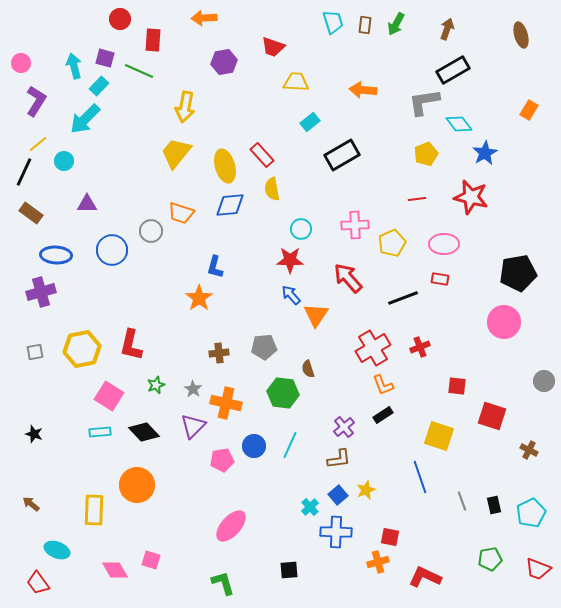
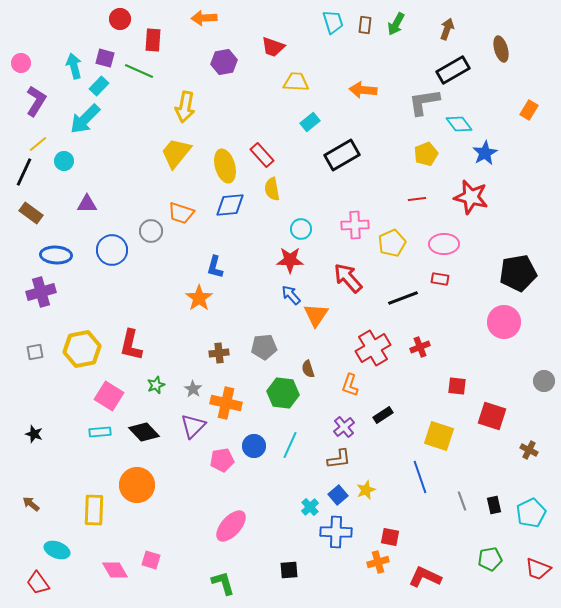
brown ellipse at (521, 35): moved 20 px left, 14 px down
orange L-shape at (383, 385): moved 33 px left; rotated 40 degrees clockwise
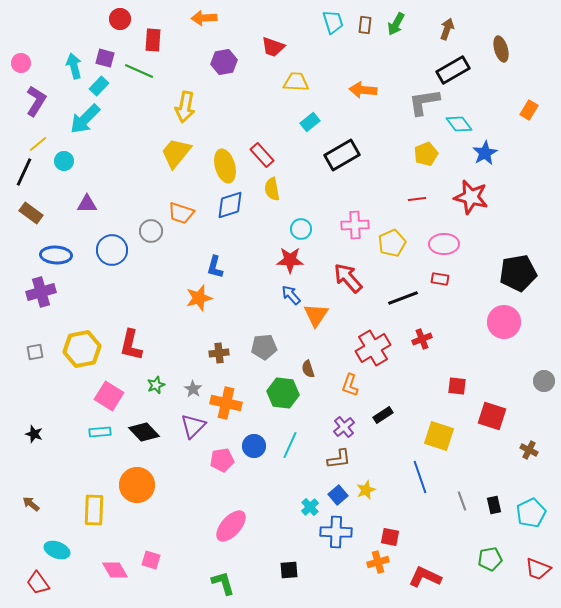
blue diamond at (230, 205): rotated 12 degrees counterclockwise
orange star at (199, 298): rotated 20 degrees clockwise
red cross at (420, 347): moved 2 px right, 8 px up
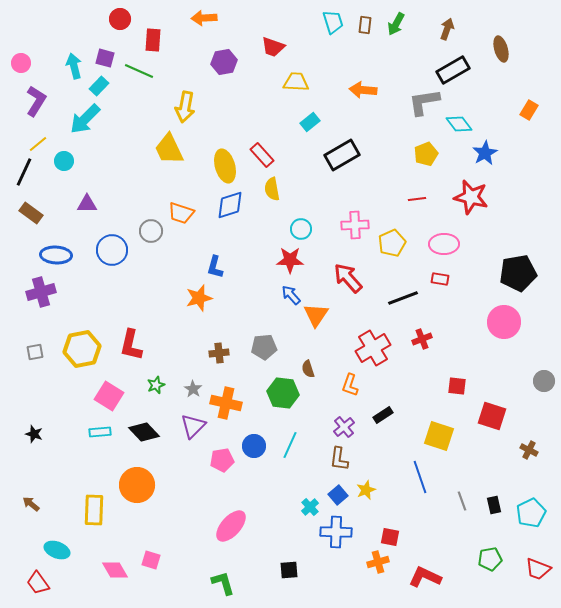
yellow trapezoid at (176, 153): moved 7 px left, 4 px up; rotated 64 degrees counterclockwise
brown L-shape at (339, 459): rotated 105 degrees clockwise
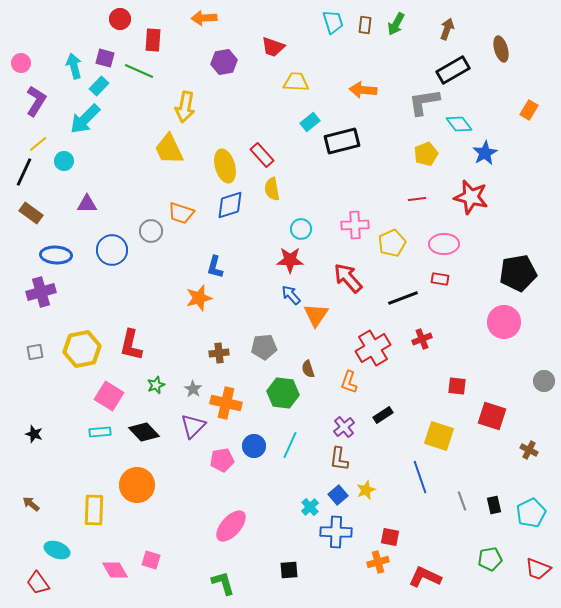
black rectangle at (342, 155): moved 14 px up; rotated 16 degrees clockwise
orange L-shape at (350, 385): moved 1 px left, 3 px up
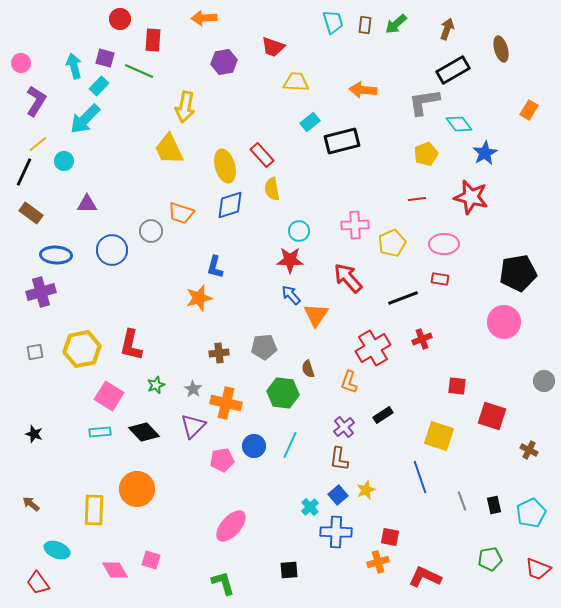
green arrow at (396, 24): rotated 20 degrees clockwise
cyan circle at (301, 229): moved 2 px left, 2 px down
orange circle at (137, 485): moved 4 px down
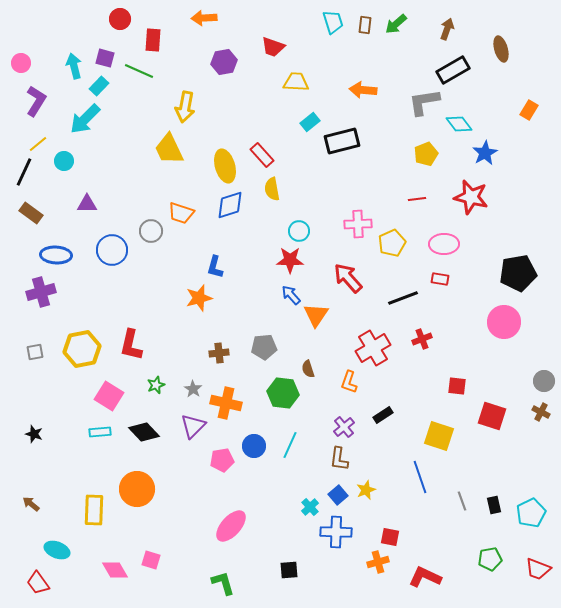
pink cross at (355, 225): moved 3 px right, 1 px up
brown cross at (529, 450): moved 12 px right, 38 px up
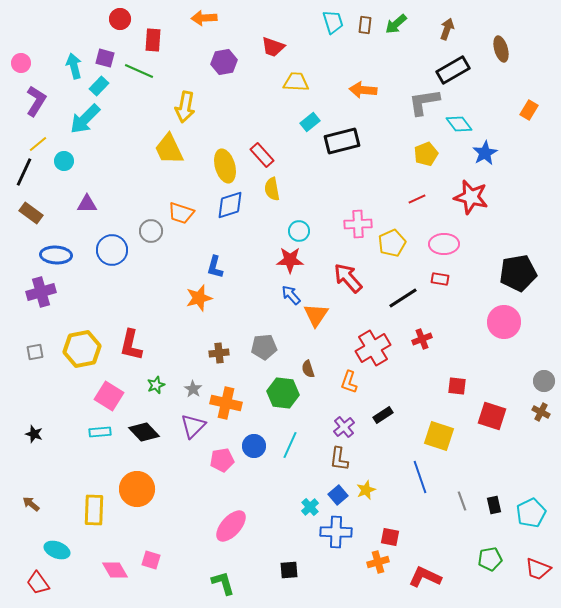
red line at (417, 199): rotated 18 degrees counterclockwise
black line at (403, 298): rotated 12 degrees counterclockwise
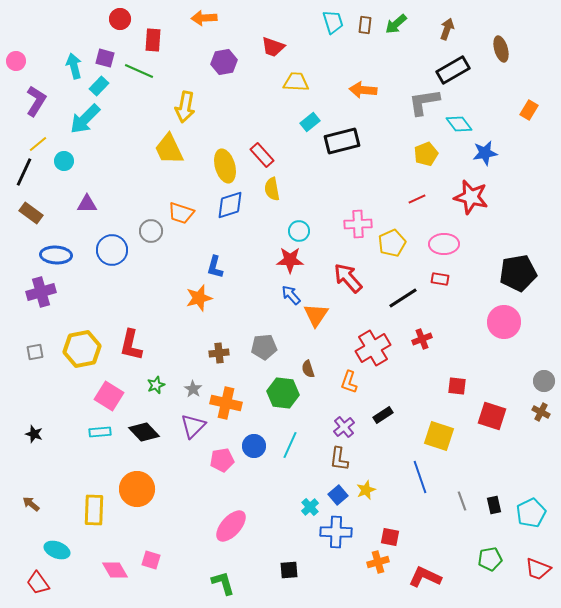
pink circle at (21, 63): moved 5 px left, 2 px up
blue star at (485, 153): rotated 20 degrees clockwise
